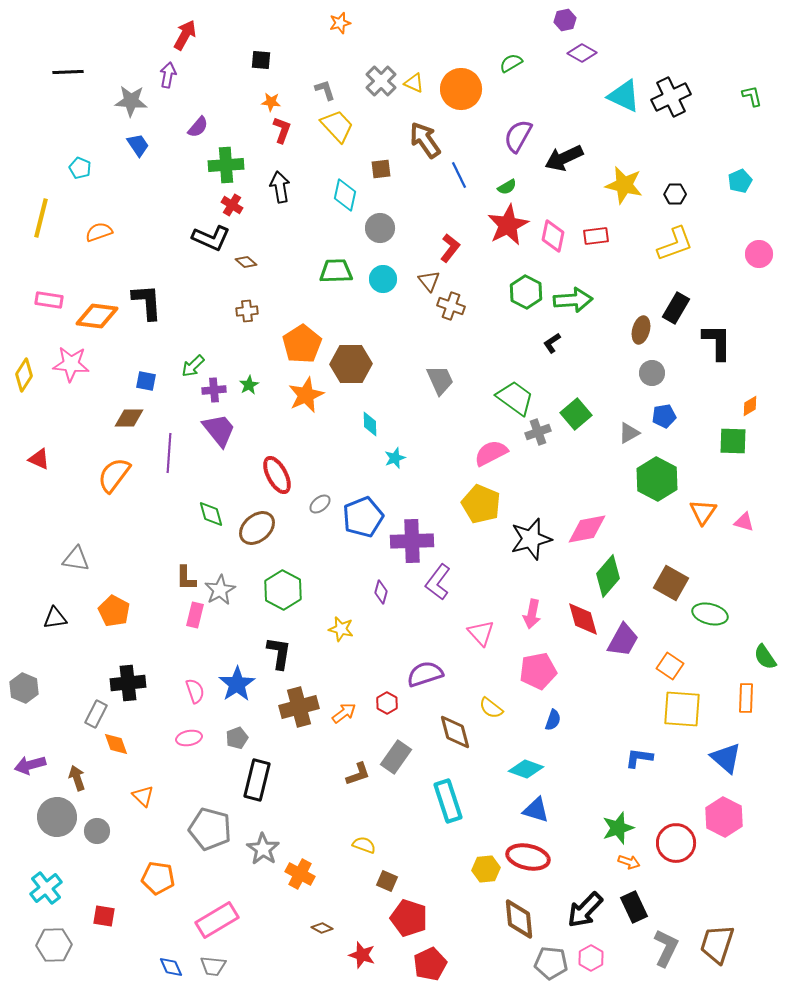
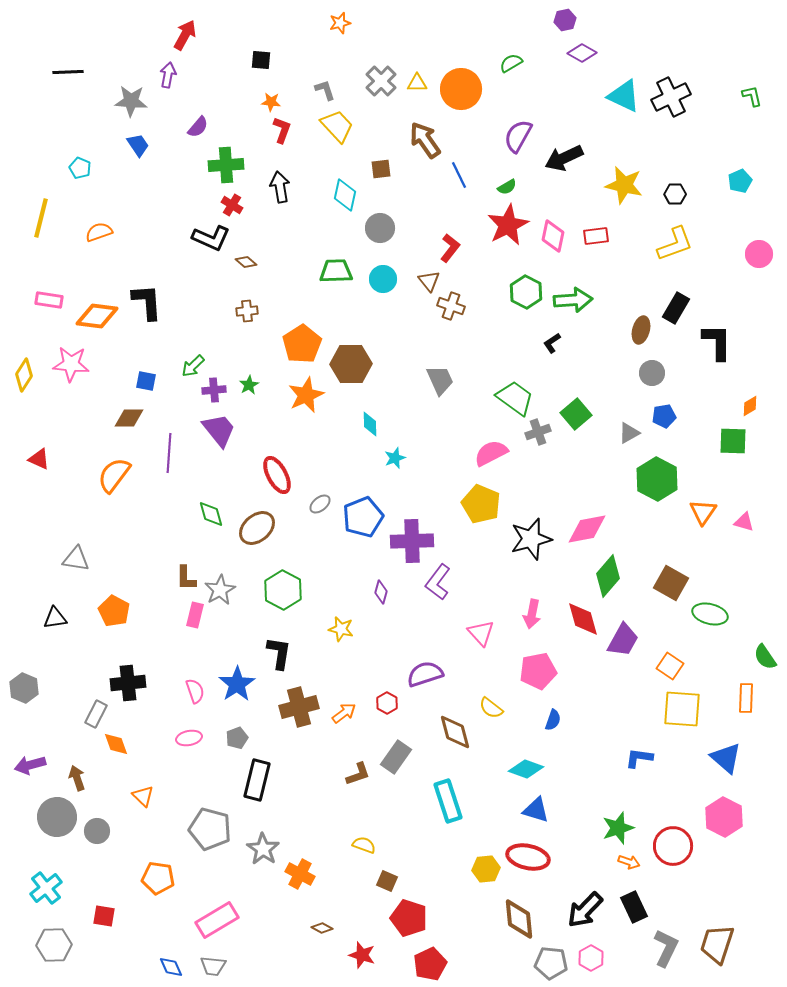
yellow triangle at (414, 83): moved 3 px right; rotated 25 degrees counterclockwise
red circle at (676, 843): moved 3 px left, 3 px down
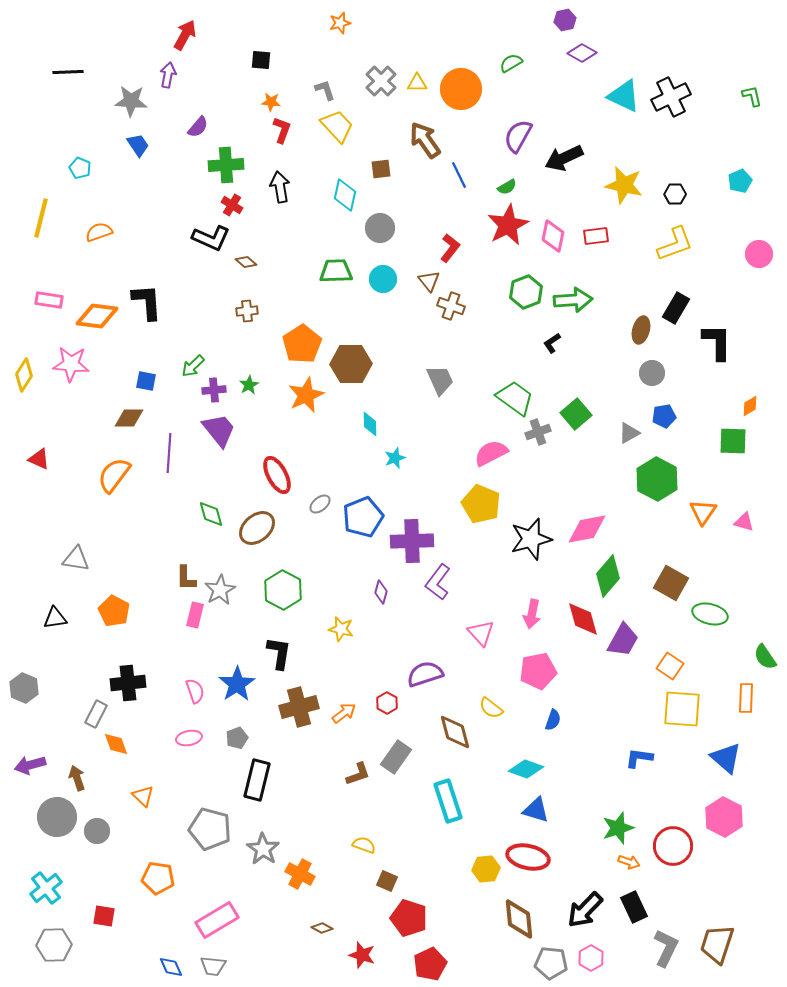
green hexagon at (526, 292): rotated 12 degrees clockwise
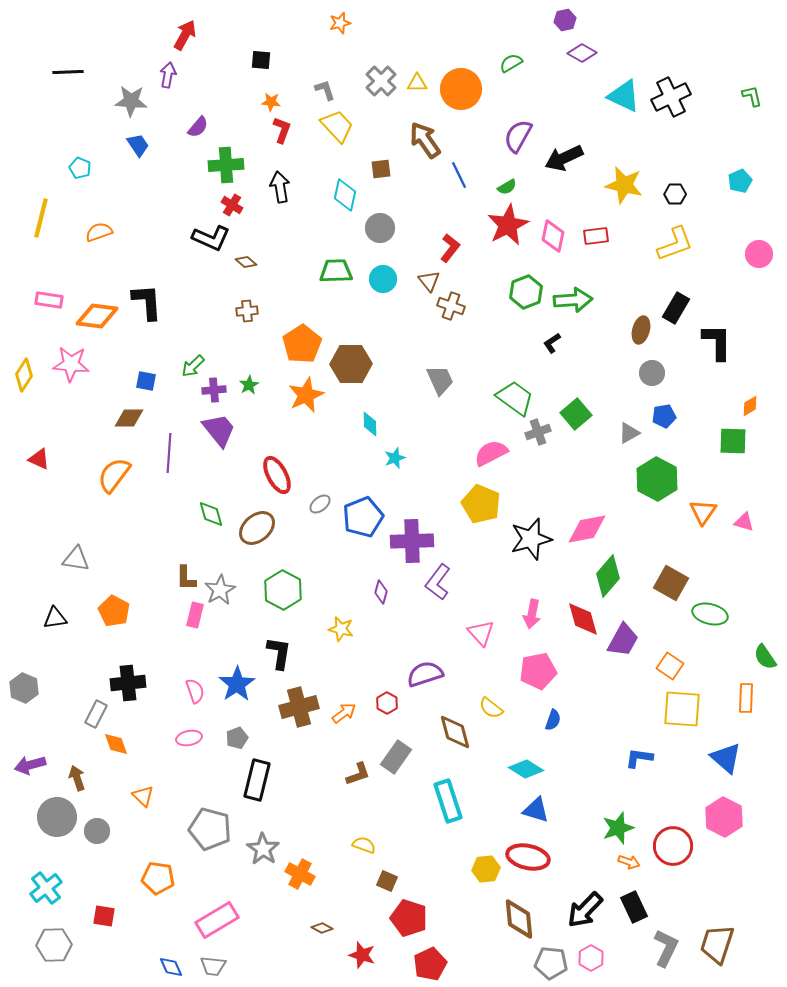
cyan diamond at (526, 769): rotated 12 degrees clockwise
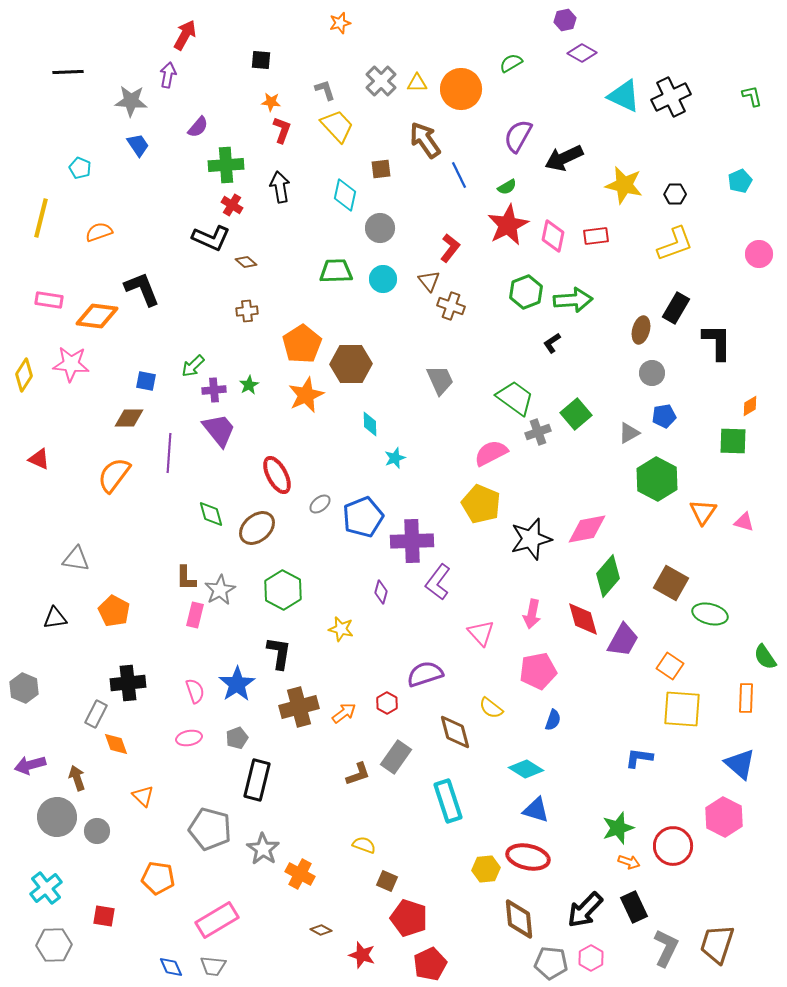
black L-shape at (147, 302): moved 5 px left, 13 px up; rotated 18 degrees counterclockwise
blue triangle at (726, 758): moved 14 px right, 6 px down
brown diamond at (322, 928): moved 1 px left, 2 px down
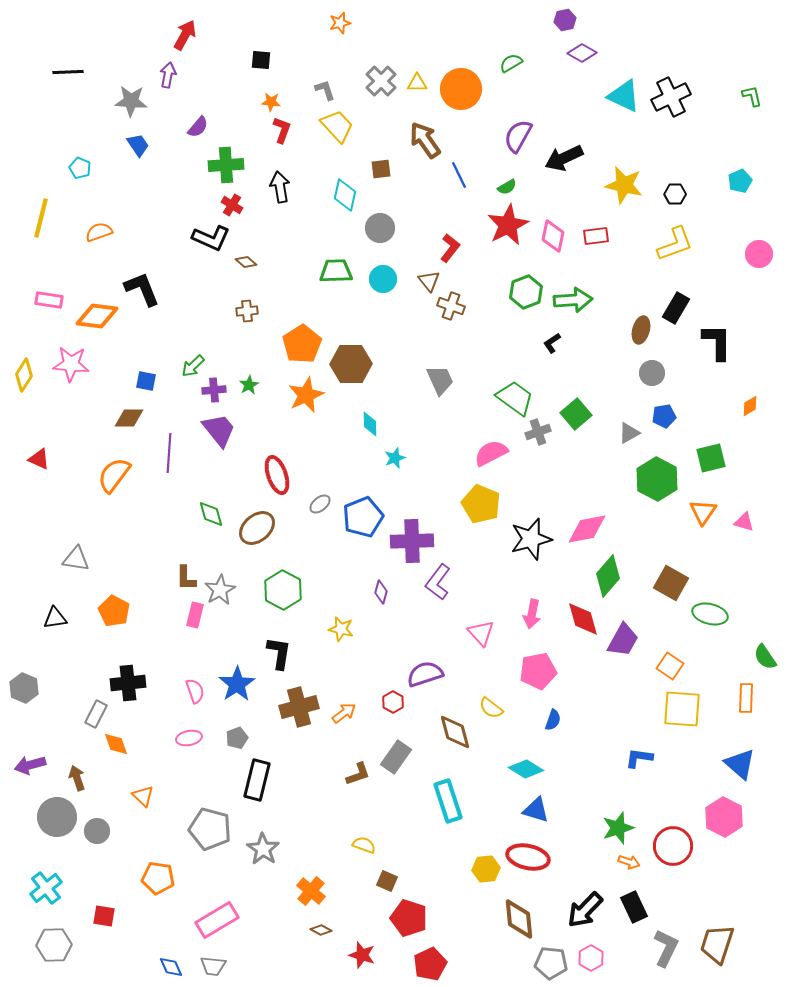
green square at (733, 441): moved 22 px left, 17 px down; rotated 16 degrees counterclockwise
red ellipse at (277, 475): rotated 9 degrees clockwise
red hexagon at (387, 703): moved 6 px right, 1 px up
orange cross at (300, 874): moved 11 px right, 17 px down; rotated 12 degrees clockwise
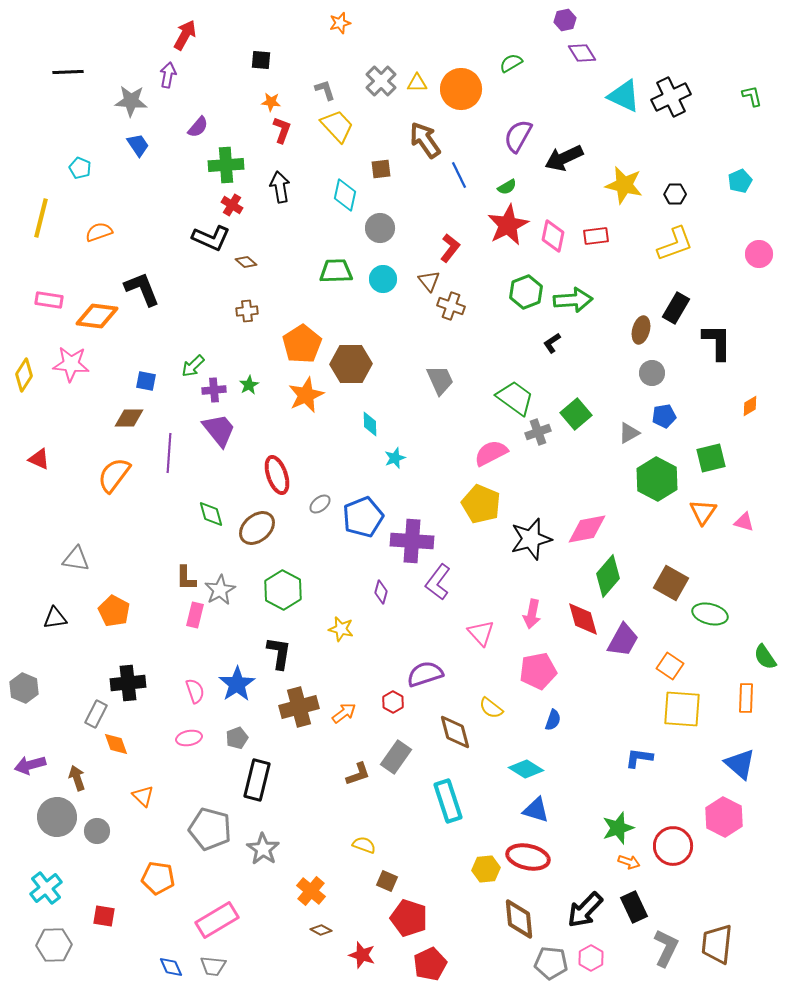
purple diamond at (582, 53): rotated 28 degrees clockwise
purple cross at (412, 541): rotated 6 degrees clockwise
brown trapezoid at (717, 944): rotated 12 degrees counterclockwise
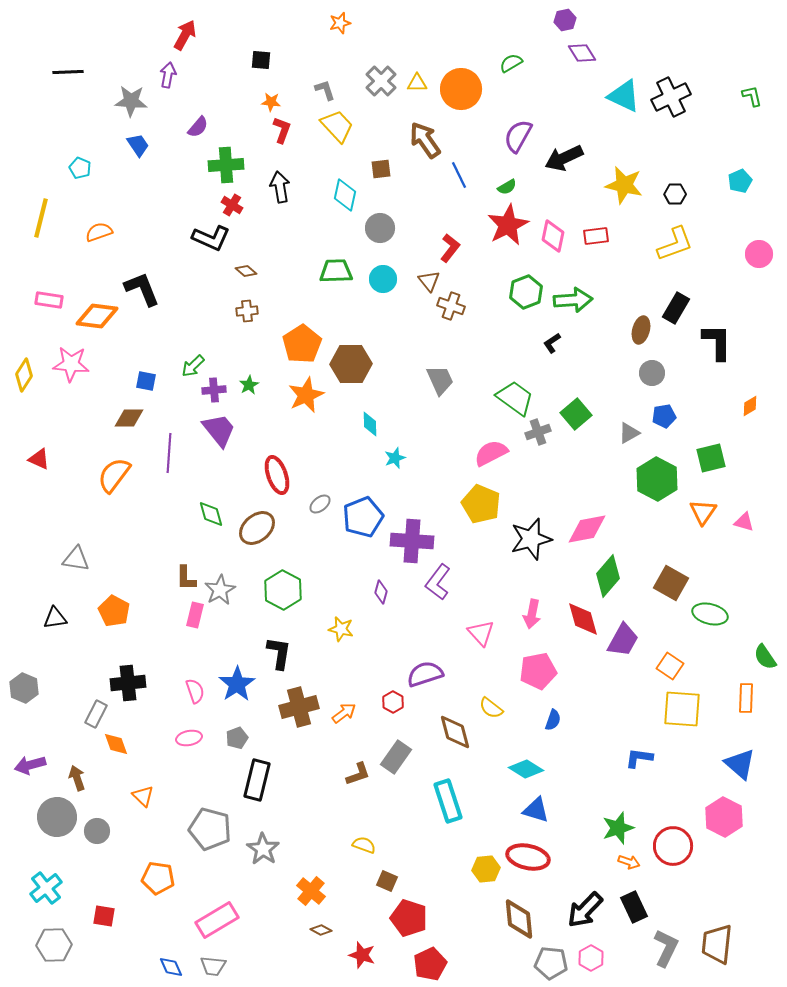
brown diamond at (246, 262): moved 9 px down
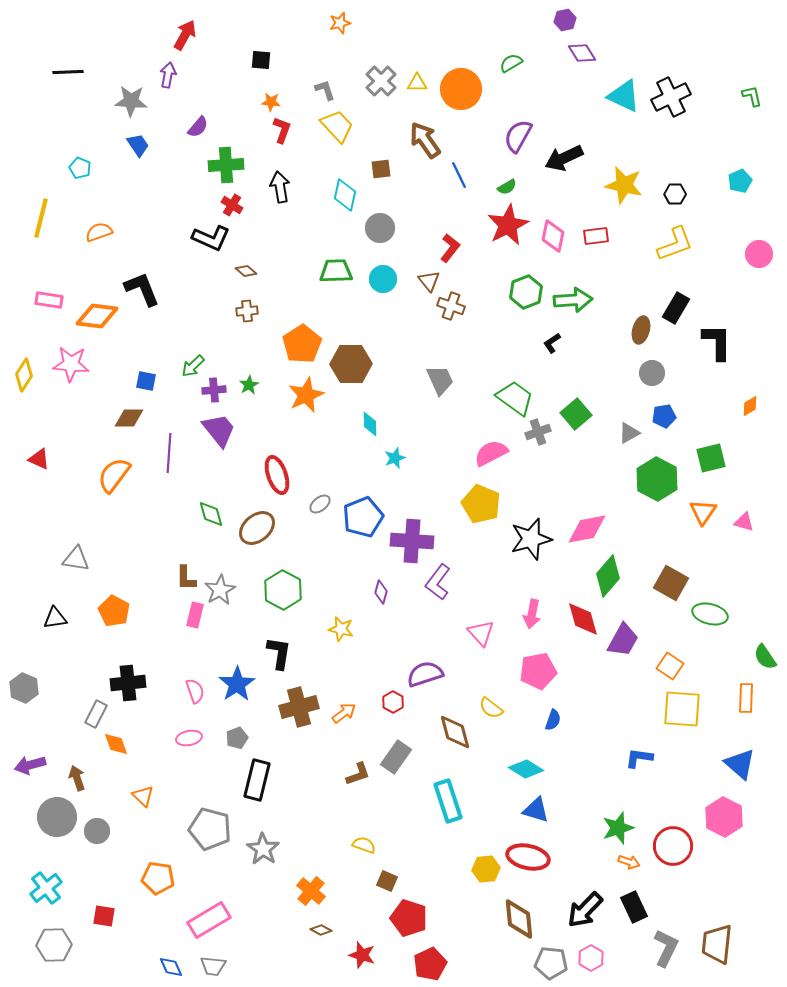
pink rectangle at (217, 920): moved 8 px left
